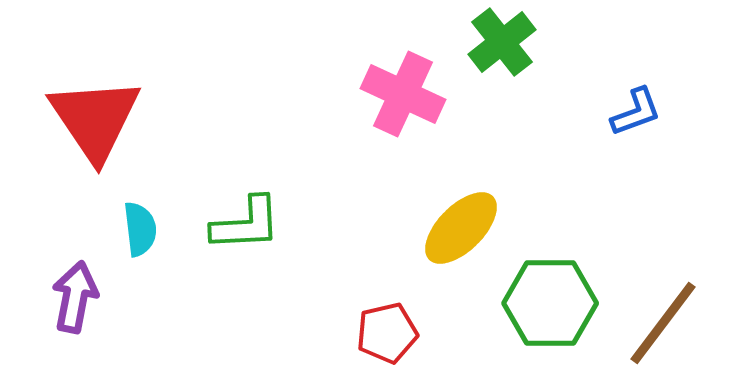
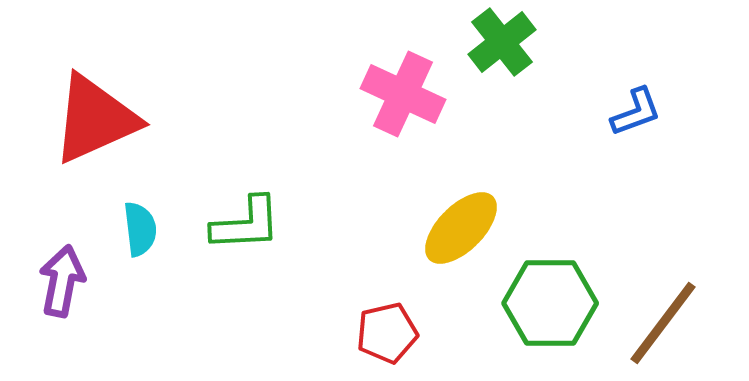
red triangle: rotated 40 degrees clockwise
purple arrow: moved 13 px left, 16 px up
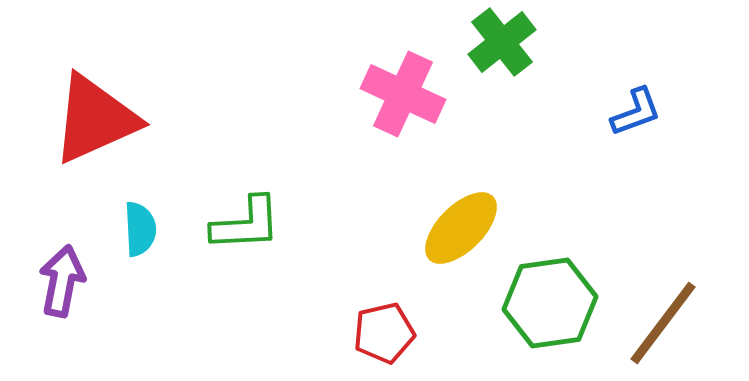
cyan semicircle: rotated 4 degrees clockwise
green hexagon: rotated 8 degrees counterclockwise
red pentagon: moved 3 px left
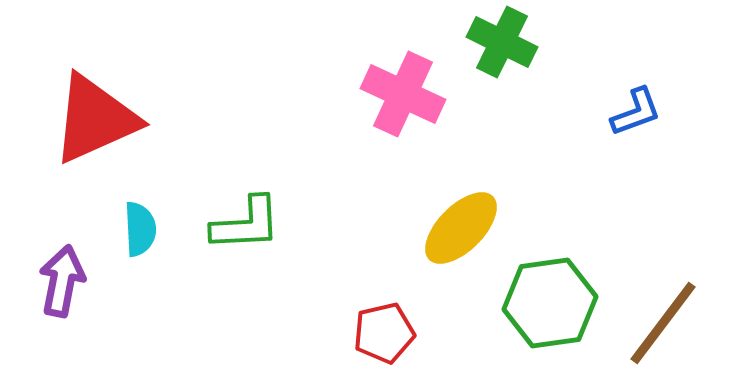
green cross: rotated 26 degrees counterclockwise
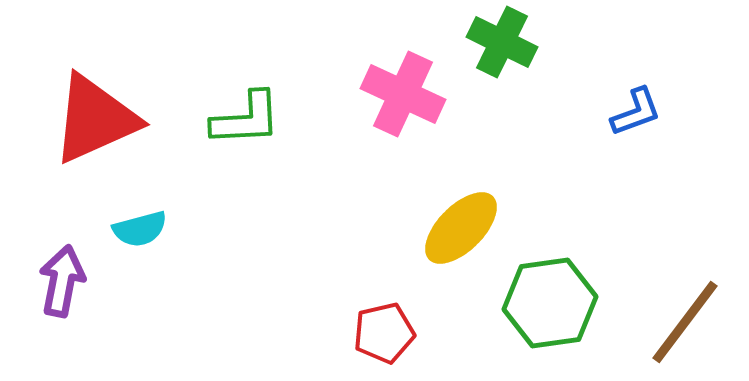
green L-shape: moved 105 px up
cyan semicircle: rotated 78 degrees clockwise
brown line: moved 22 px right, 1 px up
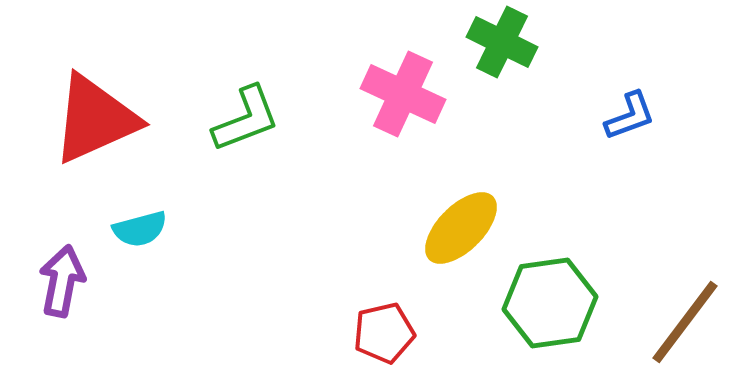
blue L-shape: moved 6 px left, 4 px down
green L-shape: rotated 18 degrees counterclockwise
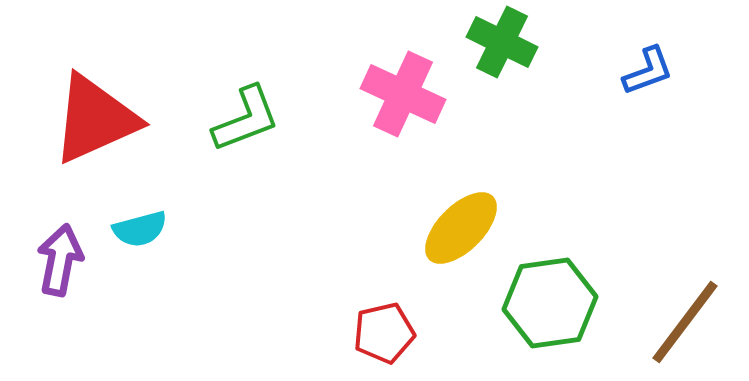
blue L-shape: moved 18 px right, 45 px up
purple arrow: moved 2 px left, 21 px up
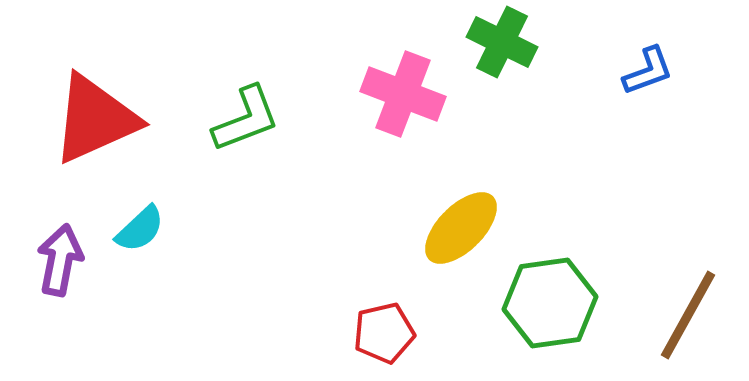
pink cross: rotated 4 degrees counterclockwise
cyan semicircle: rotated 28 degrees counterclockwise
brown line: moved 3 px right, 7 px up; rotated 8 degrees counterclockwise
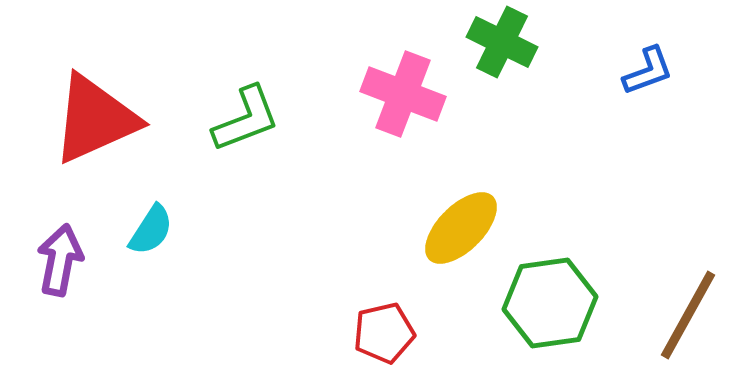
cyan semicircle: moved 11 px right, 1 px down; rotated 14 degrees counterclockwise
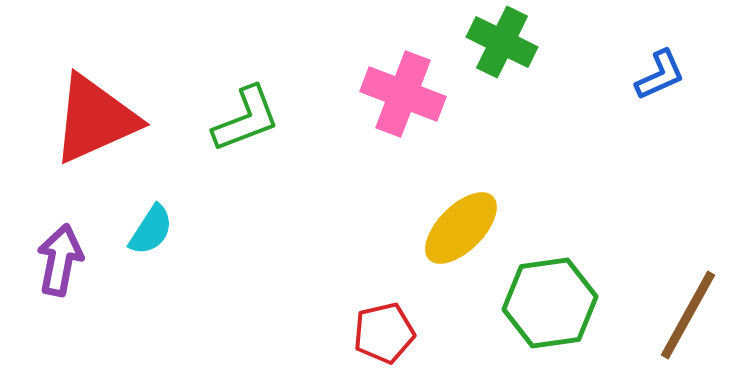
blue L-shape: moved 12 px right, 4 px down; rotated 4 degrees counterclockwise
